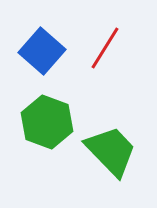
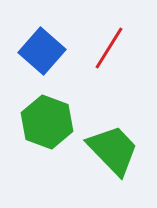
red line: moved 4 px right
green trapezoid: moved 2 px right, 1 px up
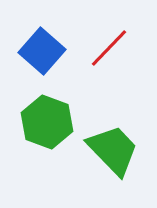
red line: rotated 12 degrees clockwise
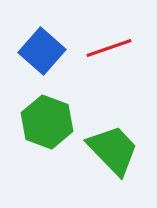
red line: rotated 27 degrees clockwise
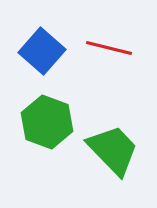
red line: rotated 33 degrees clockwise
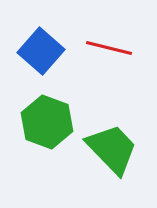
blue square: moved 1 px left
green trapezoid: moved 1 px left, 1 px up
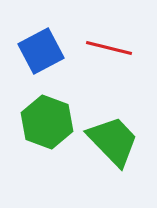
blue square: rotated 21 degrees clockwise
green trapezoid: moved 1 px right, 8 px up
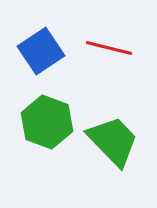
blue square: rotated 6 degrees counterclockwise
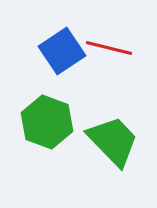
blue square: moved 21 px right
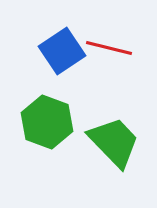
green trapezoid: moved 1 px right, 1 px down
